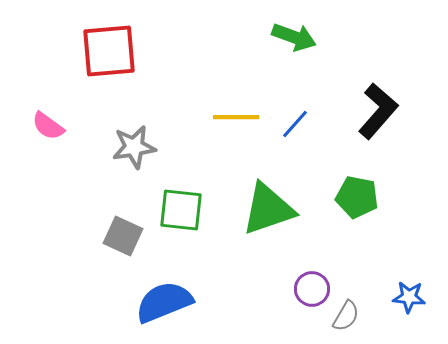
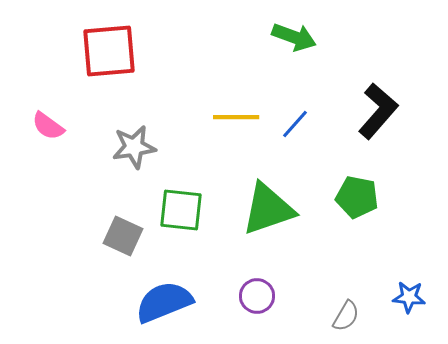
purple circle: moved 55 px left, 7 px down
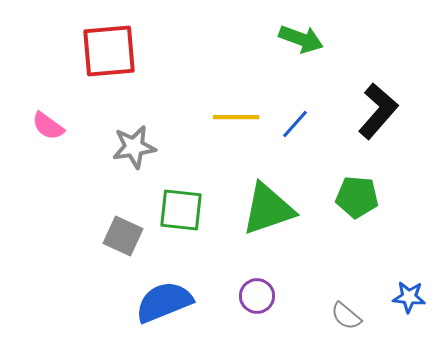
green arrow: moved 7 px right, 2 px down
green pentagon: rotated 6 degrees counterclockwise
gray semicircle: rotated 100 degrees clockwise
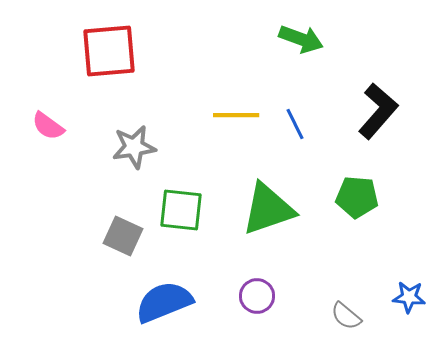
yellow line: moved 2 px up
blue line: rotated 68 degrees counterclockwise
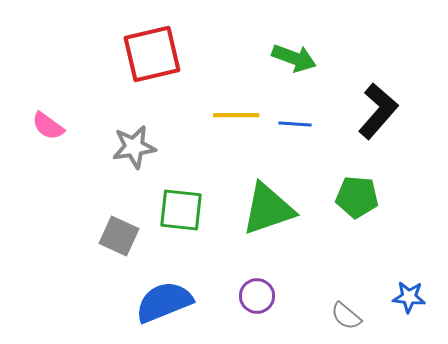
green arrow: moved 7 px left, 19 px down
red square: moved 43 px right, 3 px down; rotated 8 degrees counterclockwise
blue line: rotated 60 degrees counterclockwise
gray square: moved 4 px left
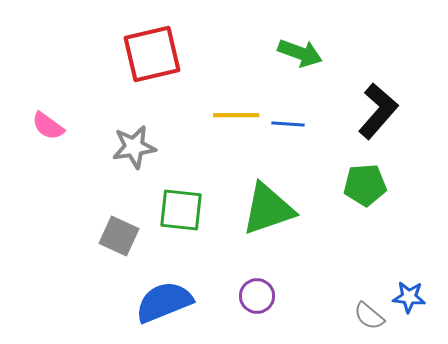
green arrow: moved 6 px right, 5 px up
blue line: moved 7 px left
green pentagon: moved 8 px right, 12 px up; rotated 9 degrees counterclockwise
gray semicircle: moved 23 px right
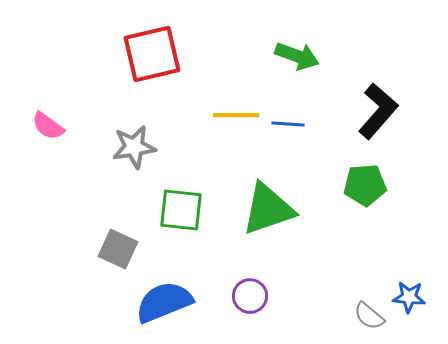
green arrow: moved 3 px left, 3 px down
gray square: moved 1 px left, 13 px down
purple circle: moved 7 px left
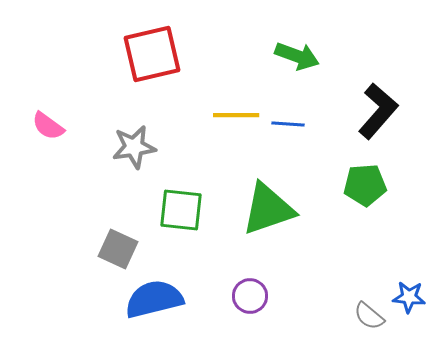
blue semicircle: moved 10 px left, 3 px up; rotated 8 degrees clockwise
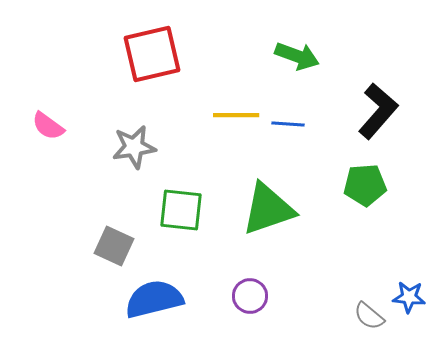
gray square: moved 4 px left, 3 px up
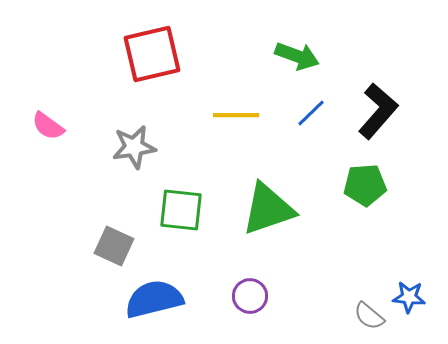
blue line: moved 23 px right, 11 px up; rotated 48 degrees counterclockwise
